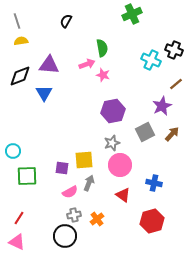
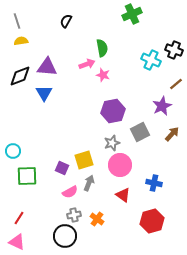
purple triangle: moved 2 px left, 2 px down
gray square: moved 5 px left
yellow square: rotated 12 degrees counterclockwise
purple square: rotated 16 degrees clockwise
orange cross: rotated 16 degrees counterclockwise
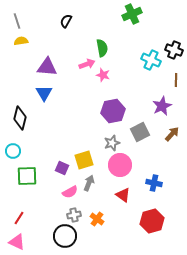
black diamond: moved 42 px down; rotated 55 degrees counterclockwise
brown line: moved 4 px up; rotated 48 degrees counterclockwise
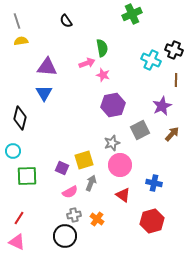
black semicircle: rotated 64 degrees counterclockwise
pink arrow: moved 1 px up
purple hexagon: moved 6 px up
gray square: moved 2 px up
gray arrow: moved 2 px right
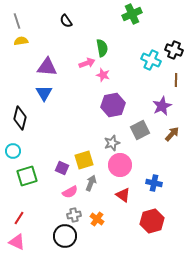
green square: rotated 15 degrees counterclockwise
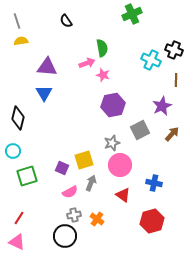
black diamond: moved 2 px left
